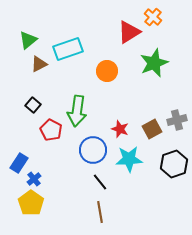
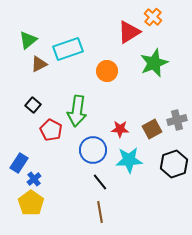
red star: rotated 18 degrees counterclockwise
cyan star: moved 1 px down
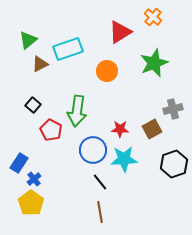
red triangle: moved 9 px left
brown triangle: moved 1 px right
gray cross: moved 4 px left, 11 px up
cyan star: moved 5 px left, 1 px up
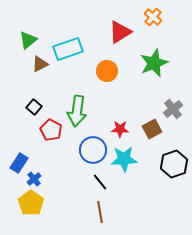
black square: moved 1 px right, 2 px down
gray cross: rotated 24 degrees counterclockwise
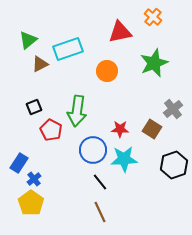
red triangle: rotated 20 degrees clockwise
black square: rotated 28 degrees clockwise
brown square: rotated 30 degrees counterclockwise
black hexagon: moved 1 px down
brown line: rotated 15 degrees counterclockwise
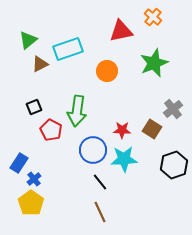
red triangle: moved 1 px right, 1 px up
red star: moved 2 px right, 1 px down
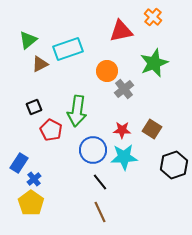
gray cross: moved 49 px left, 20 px up
cyan star: moved 2 px up
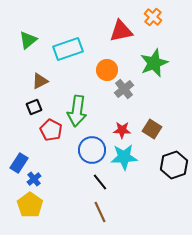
brown triangle: moved 17 px down
orange circle: moved 1 px up
blue circle: moved 1 px left
yellow pentagon: moved 1 px left, 2 px down
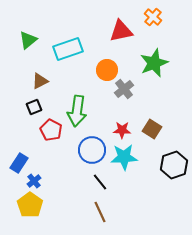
blue cross: moved 2 px down
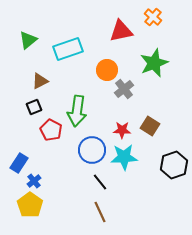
brown square: moved 2 px left, 3 px up
